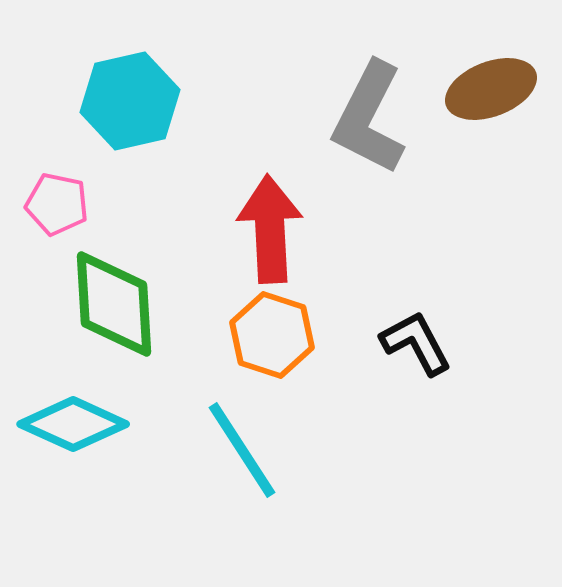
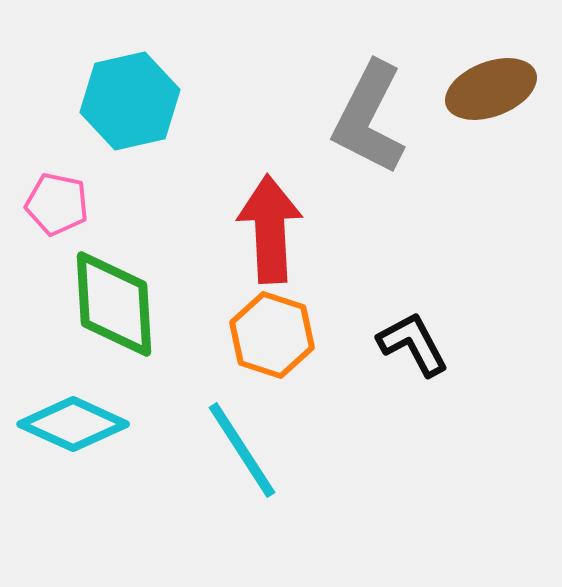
black L-shape: moved 3 px left, 1 px down
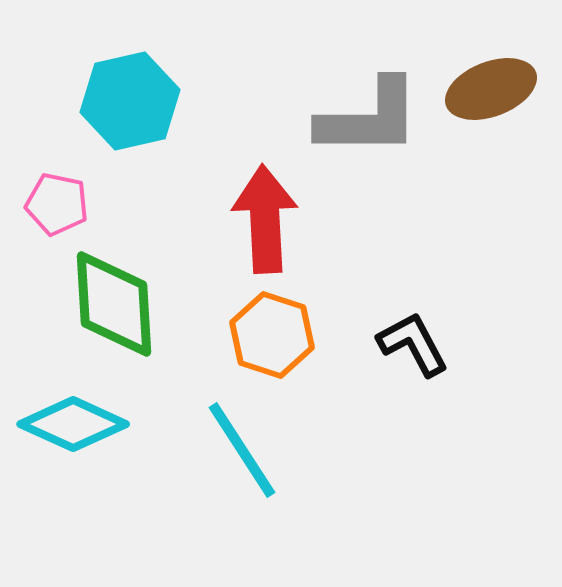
gray L-shape: rotated 117 degrees counterclockwise
red arrow: moved 5 px left, 10 px up
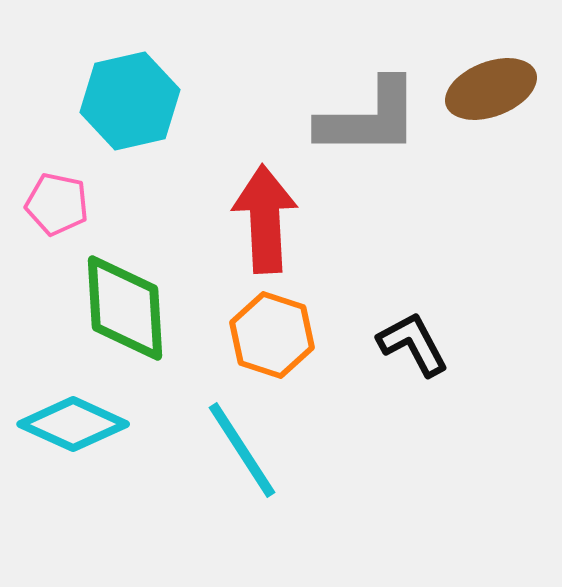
green diamond: moved 11 px right, 4 px down
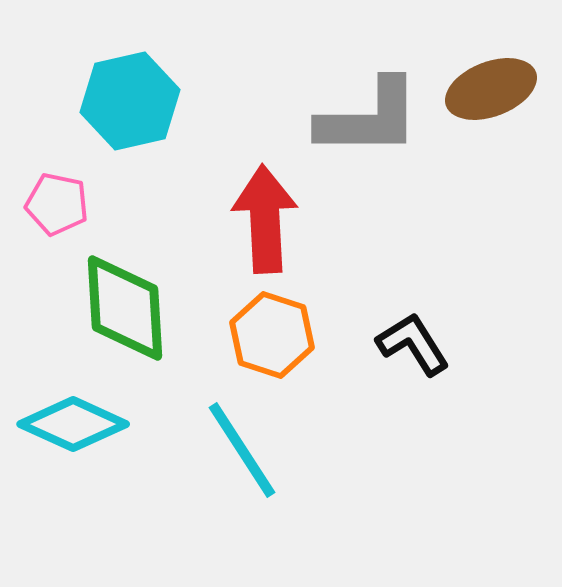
black L-shape: rotated 4 degrees counterclockwise
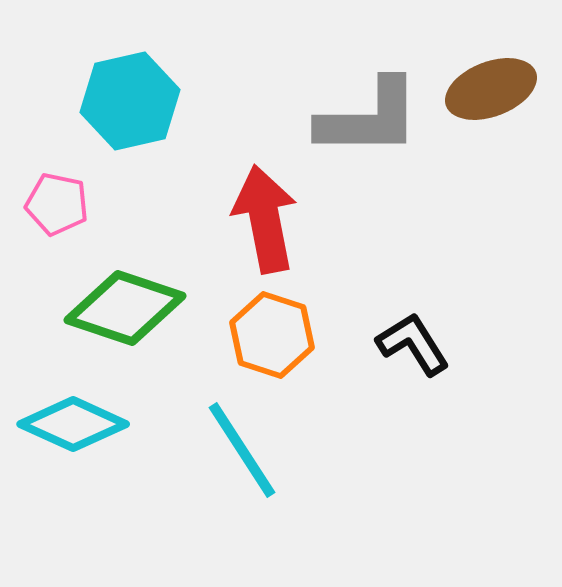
red arrow: rotated 8 degrees counterclockwise
green diamond: rotated 68 degrees counterclockwise
